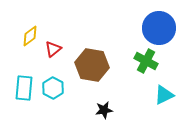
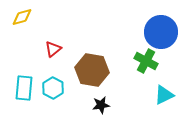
blue circle: moved 2 px right, 4 px down
yellow diamond: moved 8 px left, 19 px up; rotated 20 degrees clockwise
brown hexagon: moved 5 px down
black star: moved 3 px left, 5 px up
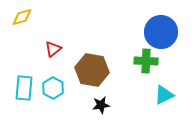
green cross: rotated 25 degrees counterclockwise
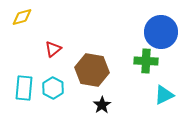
black star: moved 1 px right; rotated 24 degrees counterclockwise
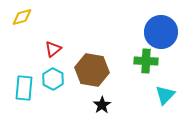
cyan hexagon: moved 9 px up
cyan triangle: moved 1 px right; rotated 20 degrees counterclockwise
